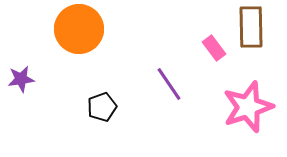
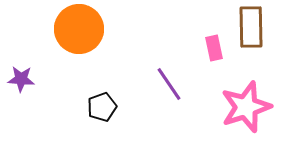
pink rectangle: rotated 25 degrees clockwise
purple star: rotated 12 degrees clockwise
pink star: moved 2 px left
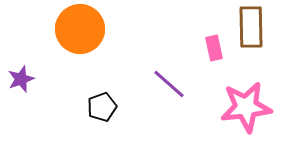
orange circle: moved 1 px right
purple star: rotated 24 degrees counterclockwise
purple line: rotated 15 degrees counterclockwise
pink star: rotated 12 degrees clockwise
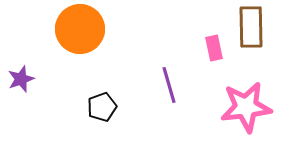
purple line: moved 1 px down; rotated 33 degrees clockwise
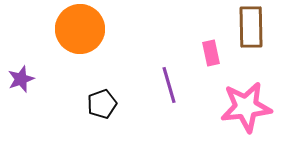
pink rectangle: moved 3 px left, 5 px down
black pentagon: moved 3 px up
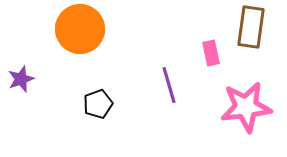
brown rectangle: rotated 9 degrees clockwise
black pentagon: moved 4 px left
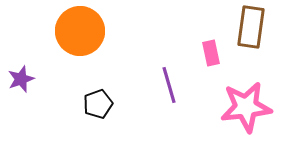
orange circle: moved 2 px down
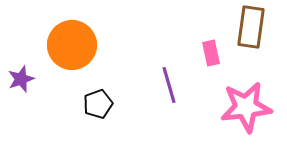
orange circle: moved 8 px left, 14 px down
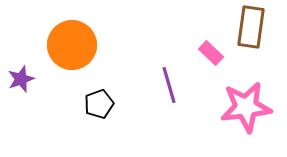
pink rectangle: rotated 35 degrees counterclockwise
black pentagon: moved 1 px right
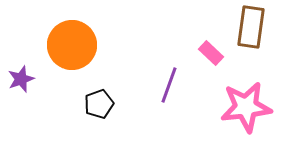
purple line: rotated 36 degrees clockwise
